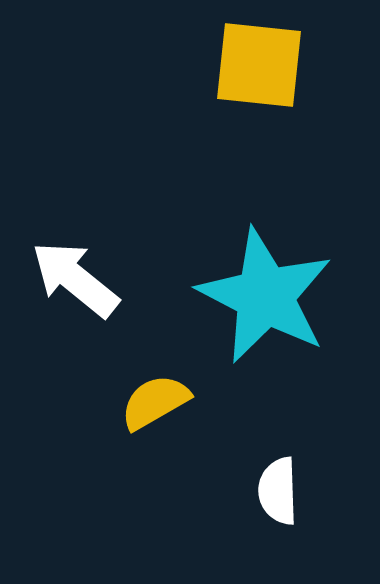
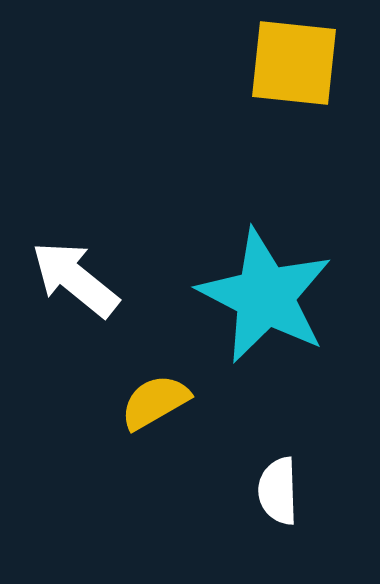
yellow square: moved 35 px right, 2 px up
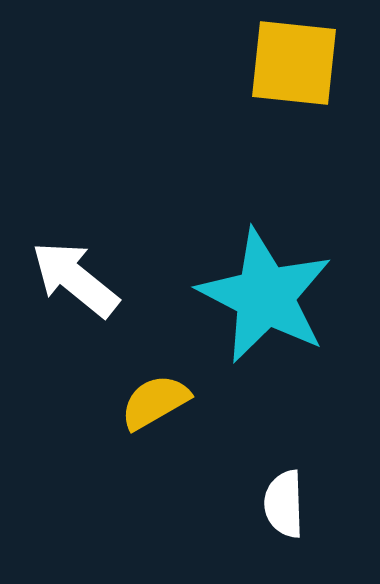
white semicircle: moved 6 px right, 13 px down
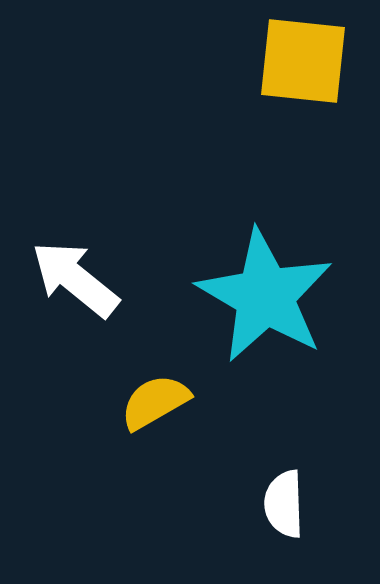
yellow square: moved 9 px right, 2 px up
cyan star: rotated 3 degrees clockwise
